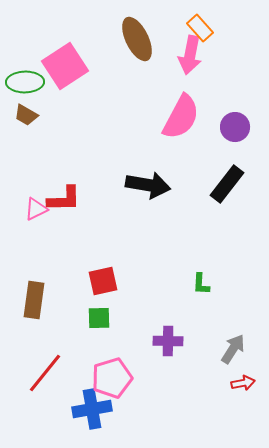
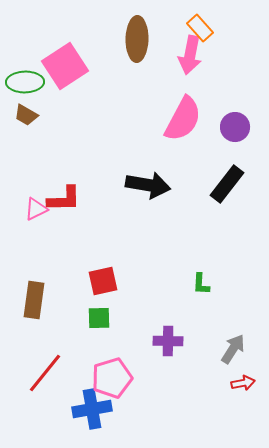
brown ellipse: rotated 27 degrees clockwise
pink semicircle: moved 2 px right, 2 px down
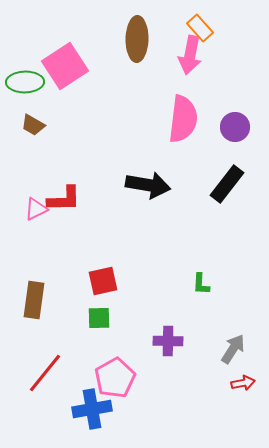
brown trapezoid: moved 7 px right, 10 px down
pink semicircle: rotated 21 degrees counterclockwise
pink pentagon: moved 3 px right; rotated 12 degrees counterclockwise
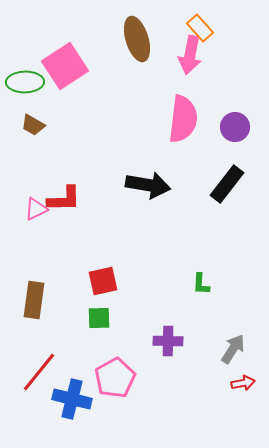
brown ellipse: rotated 18 degrees counterclockwise
red line: moved 6 px left, 1 px up
blue cross: moved 20 px left, 10 px up; rotated 24 degrees clockwise
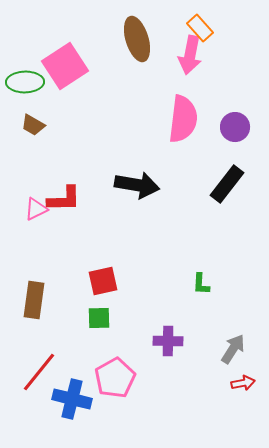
black arrow: moved 11 px left
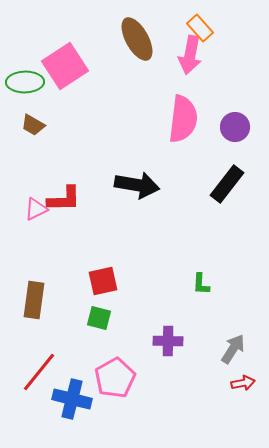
brown ellipse: rotated 12 degrees counterclockwise
green square: rotated 15 degrees clockwise
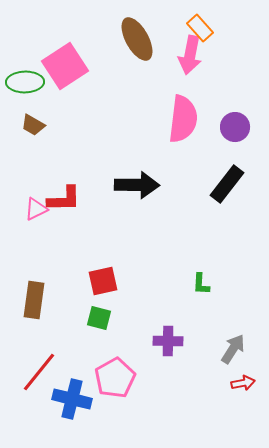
black arrow: rotated 9 degrees counterclockwise
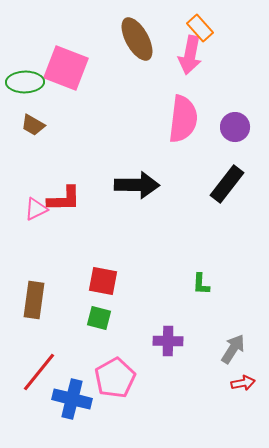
pink square: moved 1 px right, 2 px down; rotated 36 degrees counterclockwise
red square: rotated 24 degrees clockwise
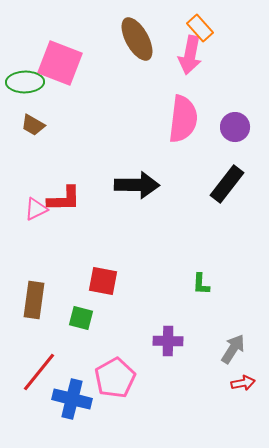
pink square: moved 6 px left, 5 px up
green square: moved 18 px left
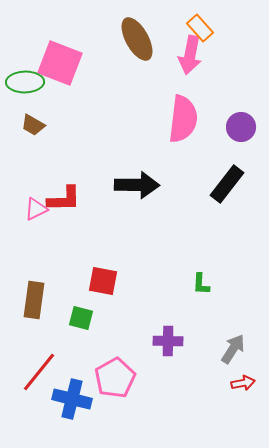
purple circle: moved 6 px right
